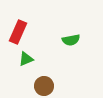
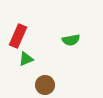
red rectangle: moved 4 px down
brown circle: moved 1 px right, 1 px up
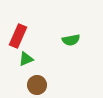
brown circle: moved 8 px left
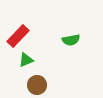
red rectangle: rotated 20 degrees clockwise
green triangle: moved 1 px down
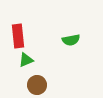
red rectangle: rotated 50 degrees counterclockwise
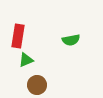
red rectangle: rotated 15 degrees clockwise
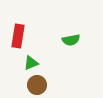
green triangle: moved 5 px right, 3 px down
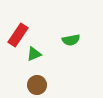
red rectangle: moved 1 px up; rotated 25 degrees clockwise
green triangle: moved 3 px right, 9 px up
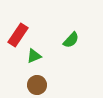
green semicircle: rotated 36 degrees counterclockwise
green triangle: moved 2 px down
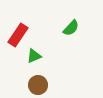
green semicircle: moved 12 px up
brown circle: moved 1 px right
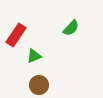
red rectangle: moved 2 px left
brown circle: moved 1 px right
